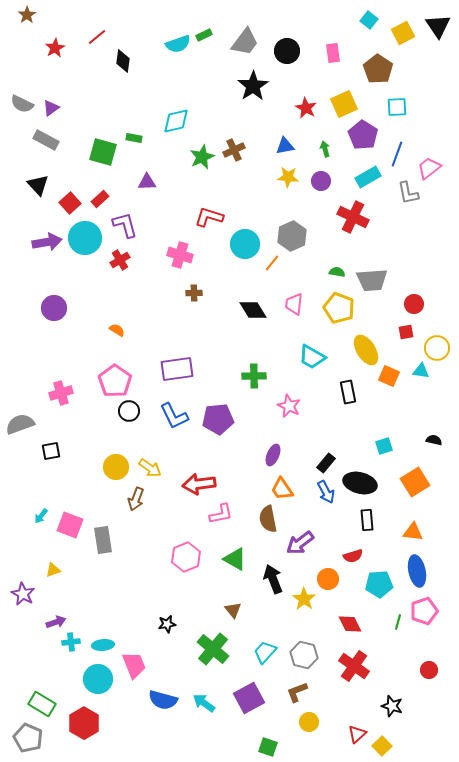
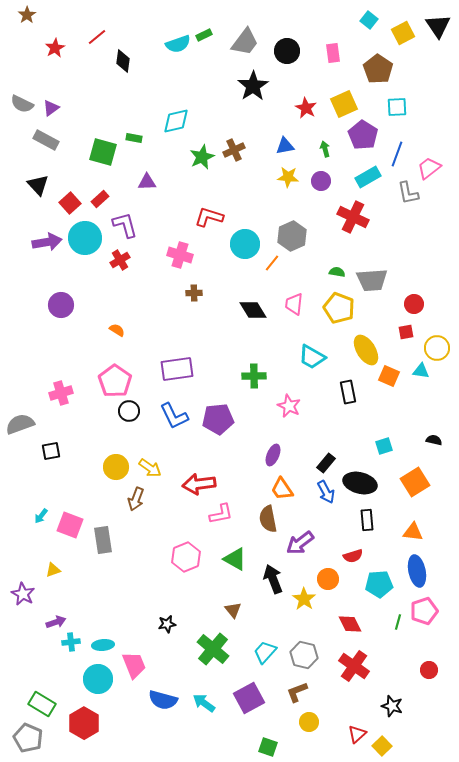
purple circle at (54, 308): moved 7 px right, 3 px up
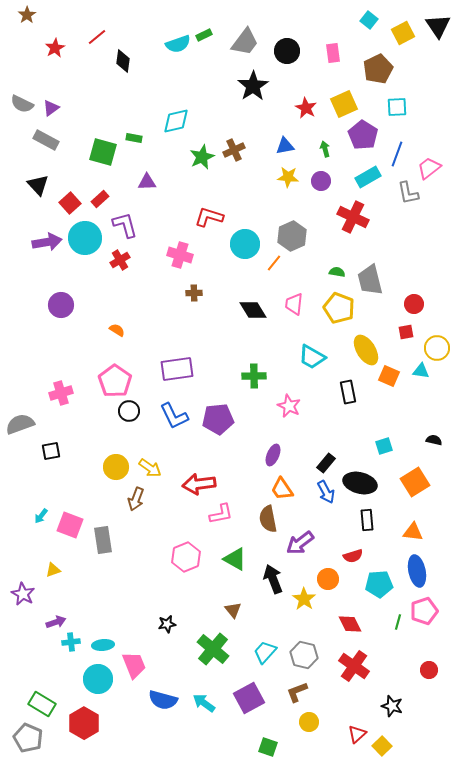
brown pentagon at (378, 69): rotated 12 degrees clockwise
orange line at (272, 263): moved 2 px right
gray trapezoid at (372, 280): moved 2 px left; rotated 80 degrees clockwise
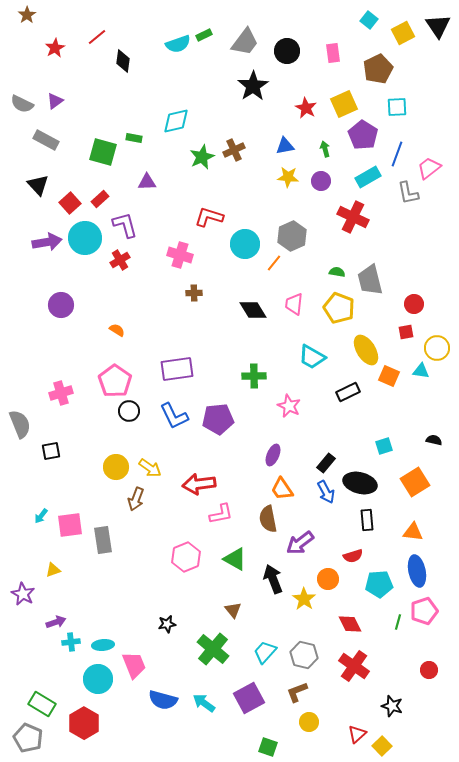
purple triangle at (51, 108): moved 4 px right, 7 px up
black rectangle at (348, 392): rotated 75 degrees clockwise
gray semicircle at (20, 424): rotated 88 degrees clockwise
pink square at (70, 525): rotated 28 degrees counterclockwise
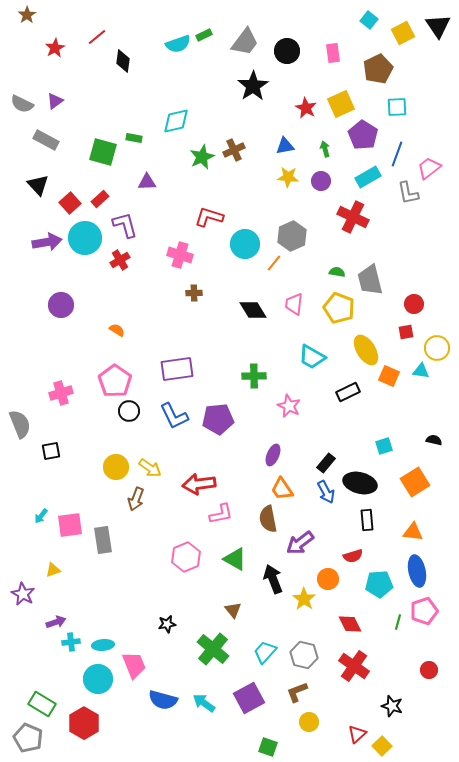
yellow square at (344, 104): moved 3 px left
